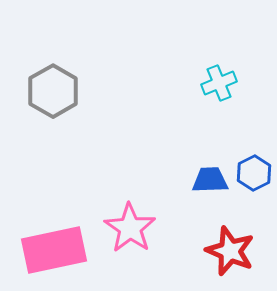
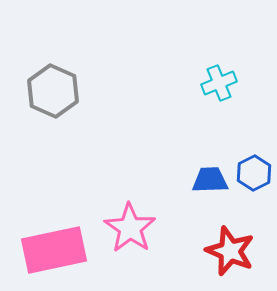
gray hexagon: rotated 6 degrees counterclockwise
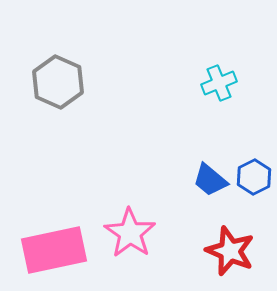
gray hexagon: moved 5 px right, 9 px up
blue hexagon: moved 4 px down
blue trapezoid: rotated 138 degrees counterclockwise
pink star: moved 5 px down
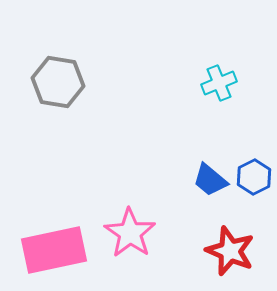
gray hexagon: rotated 15 degrees counterclockwise
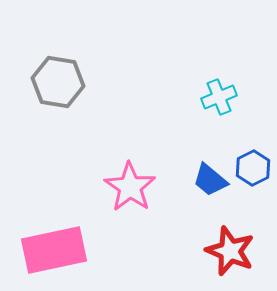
cyan cross: moved 14 px down
blue hexagon: moved 1 px left, 9 px up
pink star: moved 46 px up
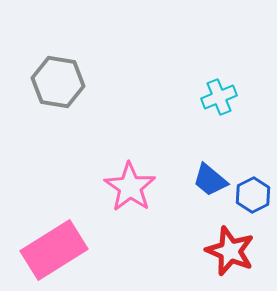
blue hexagon: moved 27 px down
pink rectangle: rotated 20 degrees counterclockwise
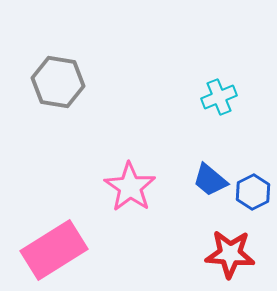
blue hexagon: moved 3 px up
red star: moved 3 px down; rotated 18 degrees counterclockwise
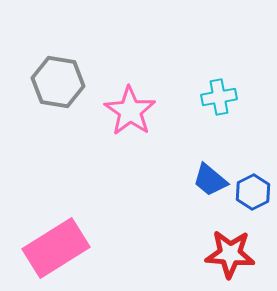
cyan cross: rotated 12 degrees clockwise
pink star: moved 76 px up
pink rectangle: moved 2 px right, 2 px up
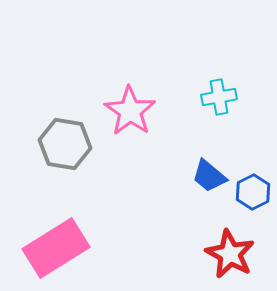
gray hexagon: moved 7 px right, 62 px down
blue trapezoid: moved 1 px left, 4 px up
red star: rotated 24 degrees clockwise
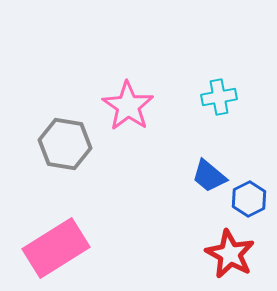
pink star: moved 2 px left, 5 px up
blue hexagon: moved 4 px left, 7 px down
